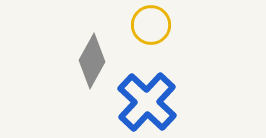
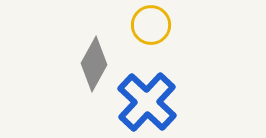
gray diamond: moved 2 px right, 3 px down
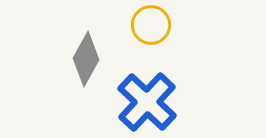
gray diamond: moved 8 px left, 5 px up
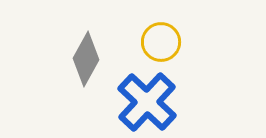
yellow circle: moved 10 px right, 17 px down
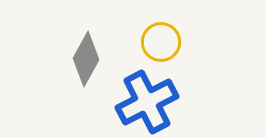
blue cross: rotated 20 degrees clockwise
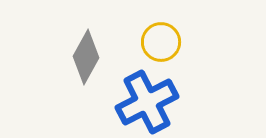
gray diamond: moved 2 px up
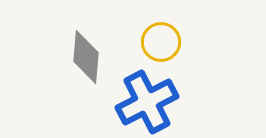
gray diamond: rotated 24 degrees counterclockwise
